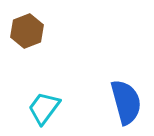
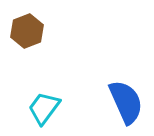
blue semicircle: rotated 9 degrees counterclockwise
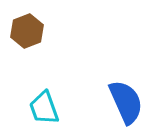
cyan trapezoid: rotated 57 degrees counterclockwise
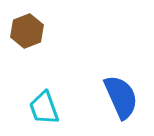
blue semicircle: moved 5 px left, 5 px up
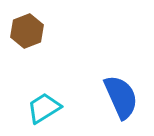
cyan trapezoid: rotated 78 degrees clockwise
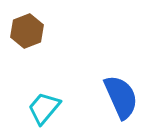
cyan trapezoid: rotated 18 degrees counterclockwise
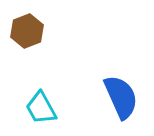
cyan trapezoid: moved 3 px left; rotated 69 degrees counterclockwise
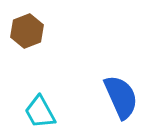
cyan trapezoid: moved 1 px left, 4 px down
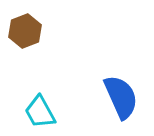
brown hexagon: moved 2 px left
